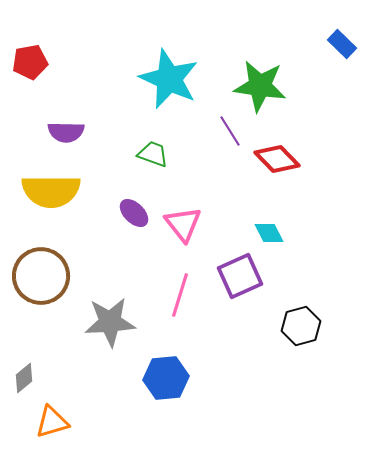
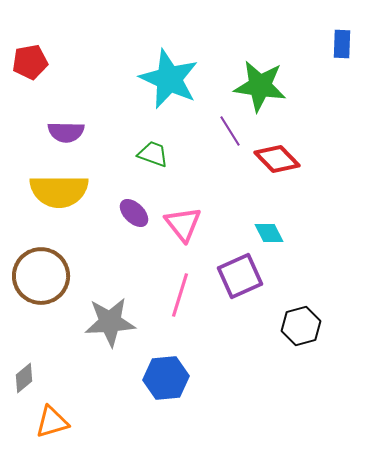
blue rectangle: rotated 48 degrees clockwise
yellow semicircle: moved 8 px right
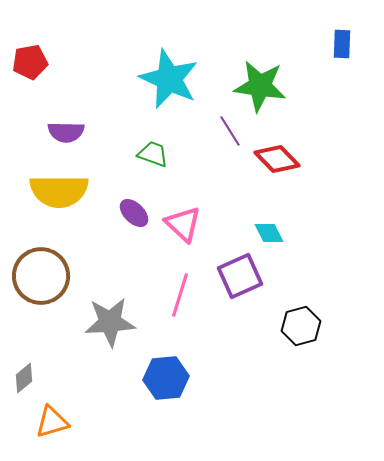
pink triangle: rotated 9 degrees counterclockwise
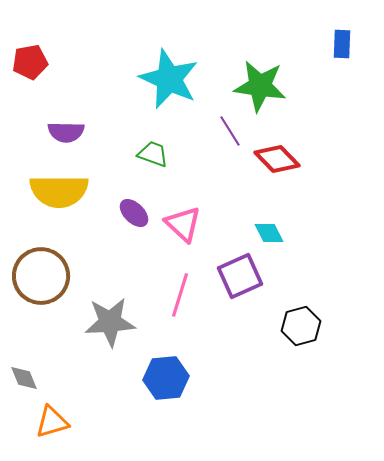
gray diamond: rotated 72 degrees counterclockwise
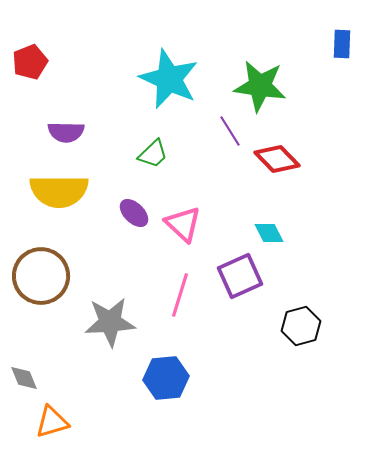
red pentagon: rotated 12 degrees counterclockwise
green trapezoid: rotated 116 degrees clockwise
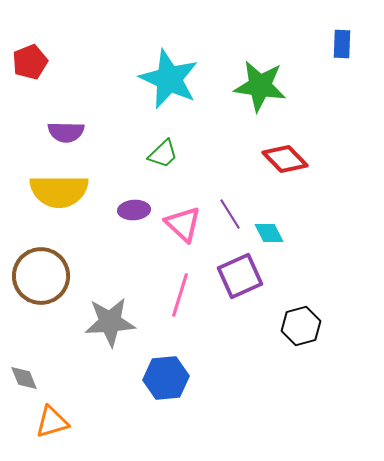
purple line: moved 83 px down
green trapezoid: moved 10 px right
red diamond: moved 8 px right
purple ellipse: moved 3 px up; rotated 48 degrees counterclockwise
